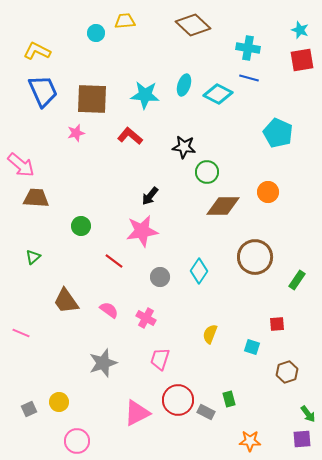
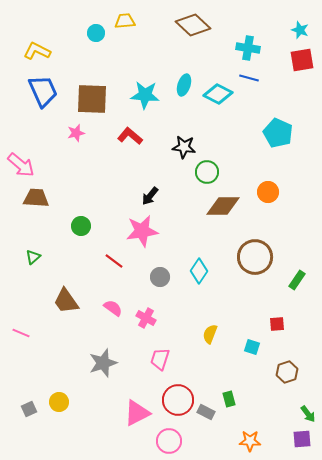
pink semicircle at (109, 310): moved 4 px right, 2 px up
pink circle at (77, 441): moved 92 px right
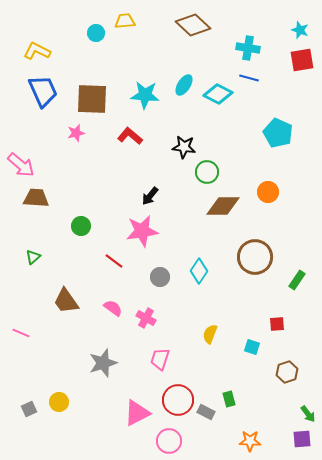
cyan ellipse at (184, 85): rotated 15 degrees clockwise
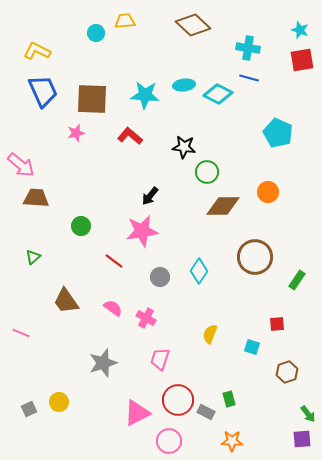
cyan ellipse at (184, 85): rotated 50 degrees clockwise
orange star at (250, 441): moved 18 px left
